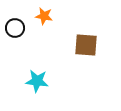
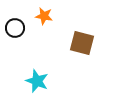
brown square: moved 4 px left, 2 px up; rotated 10 degrees clockwise
cyan star: rotated 15 degrees clockwise
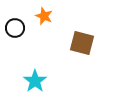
orange star: rotated 12 degrees clockwise
cyan star: moved 2 px left; rotated 15 degrees clockwise
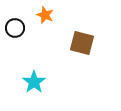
orange star: moved 1 px right, 1 px up
cyan star: moved 1 px left, 1 px down
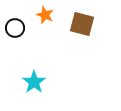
brown square: moved 19 px up
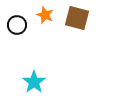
brown square: moved 5 px left, 6 px up
black circle: moved 2 px right, 3 px up
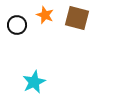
cyan star: rotated 10 degrees clockwise
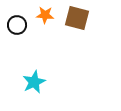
orange star: rotated 18 degrees counterclockwise
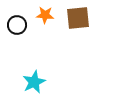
brown square: moved 1 px right; rotated 20 degrees counterclockwise
